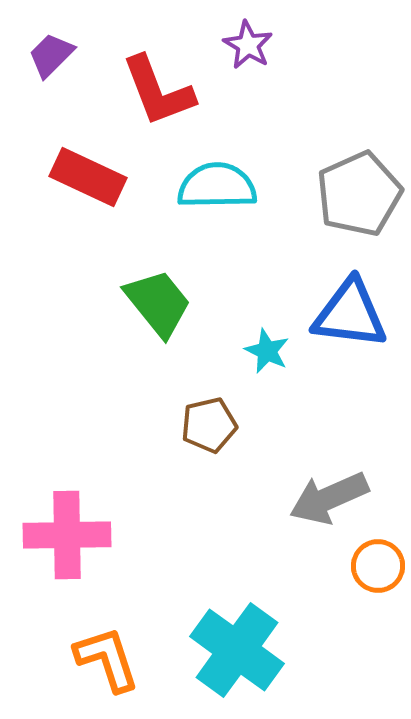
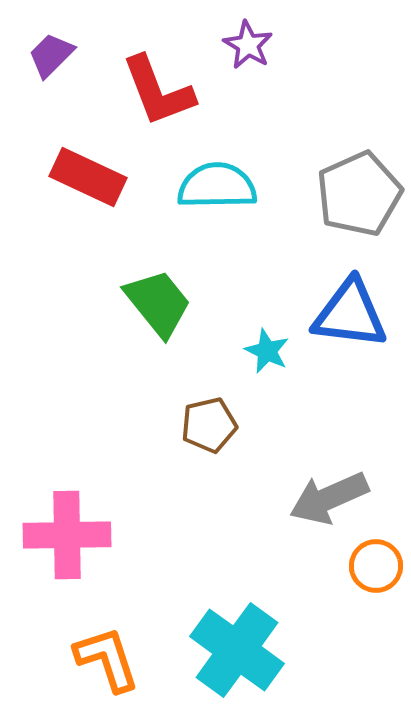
orange circle: moved 2 px left
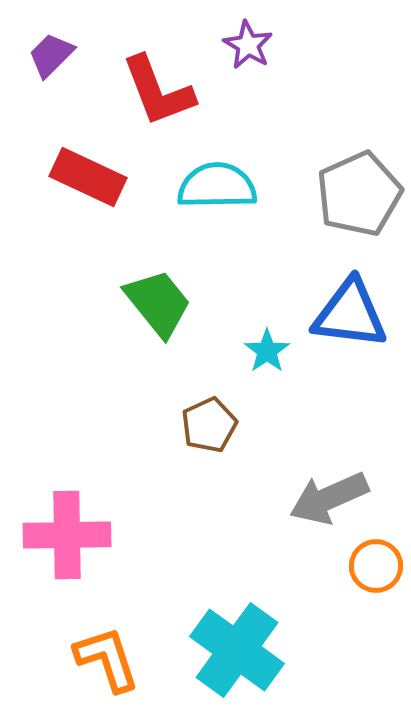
cyan star: rotated 12 degrees clockwise
brown pentagon: rotated 12 degrees counterclockwise
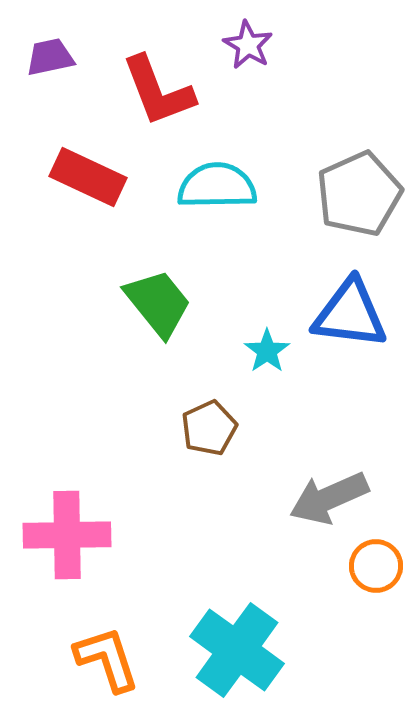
purple trapezoid: moved 1 px left, 2 px down; rotated 33 degrees clockwise
brown pentagon: moved 3 px down
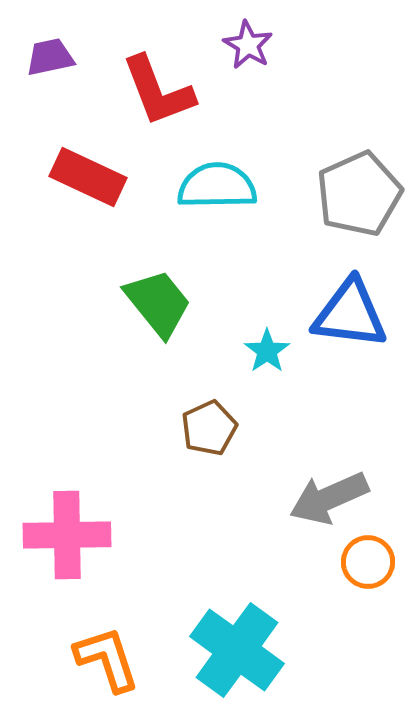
orange circle: moved 8 px left, 4 px up
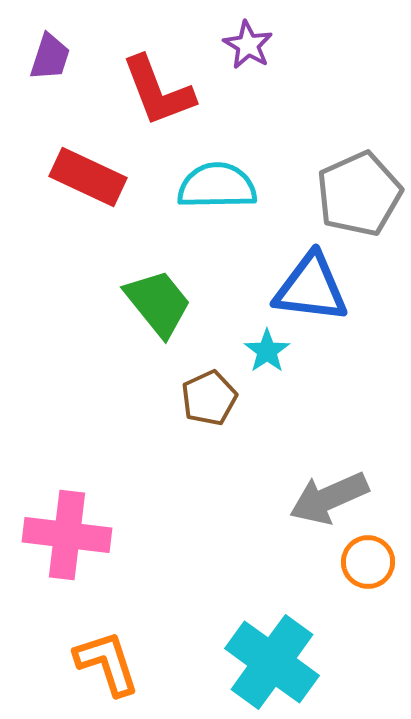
purple trapezoid: rotated 120 degrees clockwise
blue triangle: moved 39 px left, 26 px up
brown pentagon: moved 30 px up
pink cross: rotated 8 degrees clockwise
cyan cross: moved 35 px right, 12 px down
orange L-shape: moved 4 px down
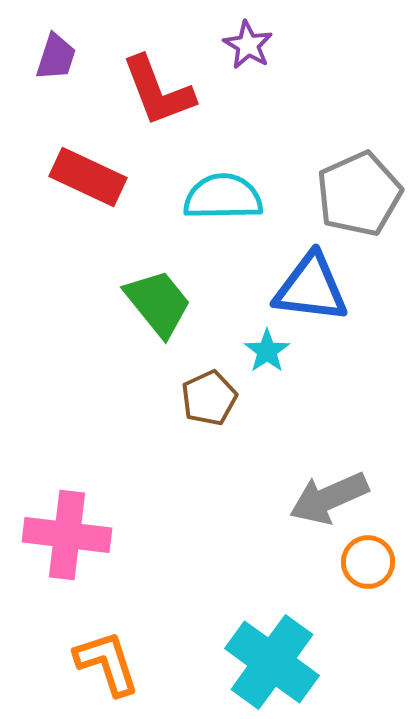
purple trapezoid: moved 6 px right
cyan semicircle: moved 6 px right, 11 px down
